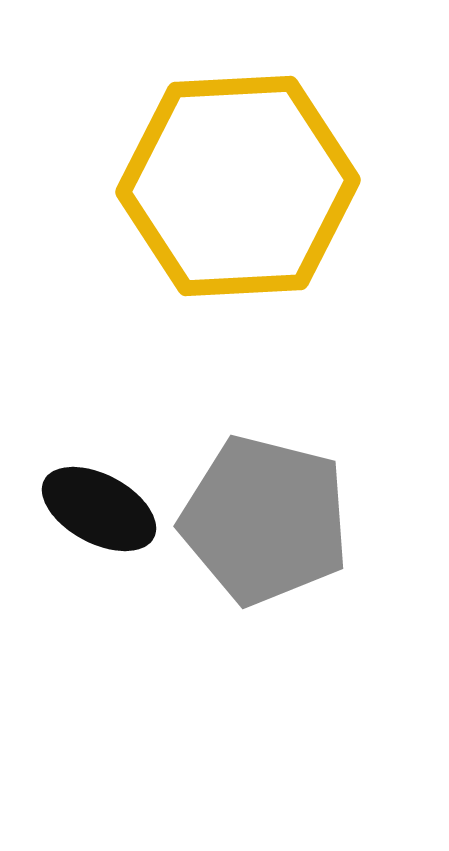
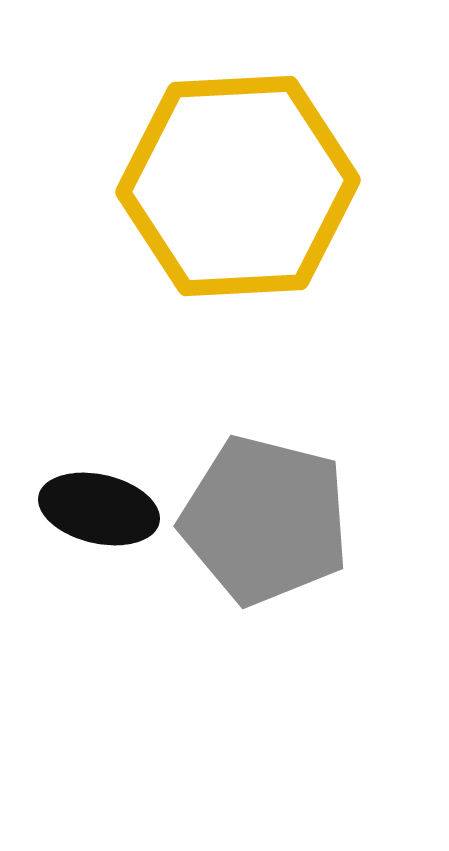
black ellipse: rotated 15 degrees counterclockwise
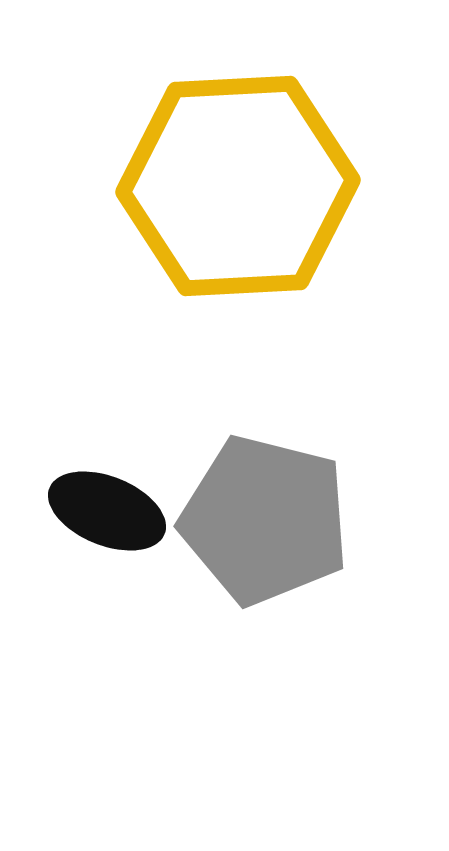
black ellipse: moved 8 px right, 2 px down; rotated 9 degrees clockwise
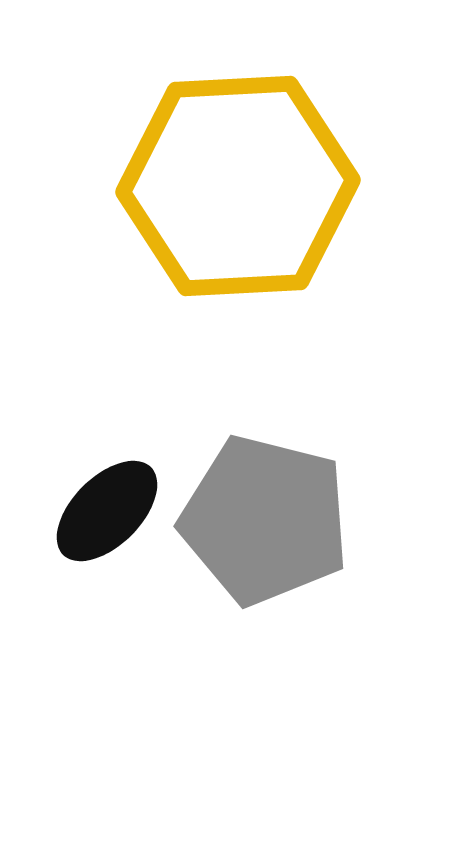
black ellipse: rotated 67 degrees counterclockwise
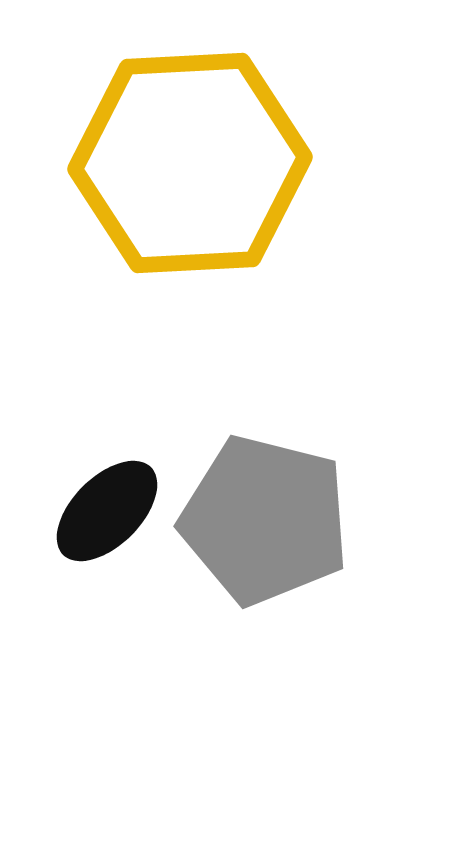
yellow hexagon: moved 48 px left, 23 px up
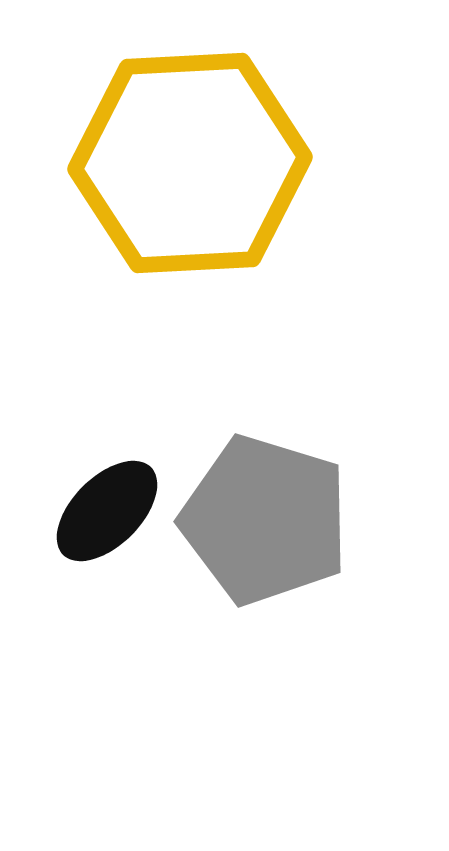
gray pentagon: rotated 3 degrees clockwise
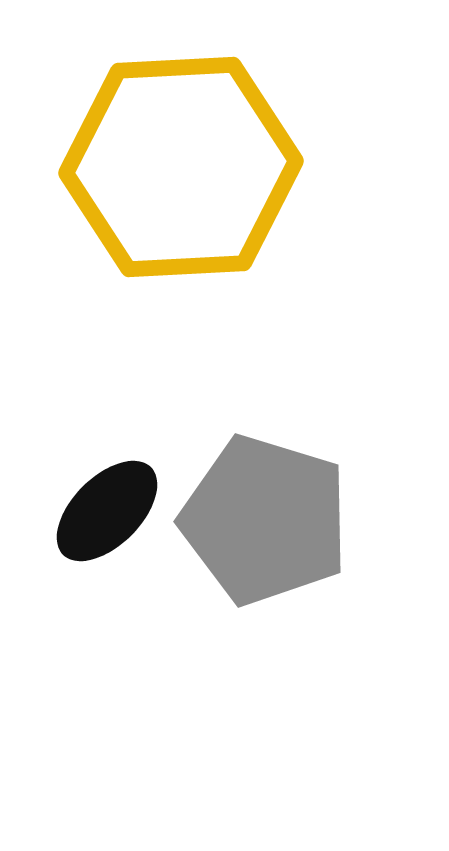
yellow hexagon: moved 9 px left, 4 px down
